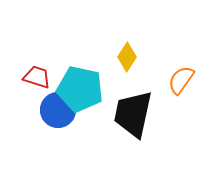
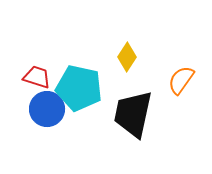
cyan pentagon: moved 1 px left, 1 px up
blue circle: moved 11 px left, 1 px up
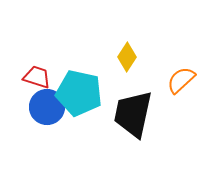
orange semicircle: rotated 12 degrees clockwise
cyan pentagon: moved 5 px down
blue circle: moved 2 px up
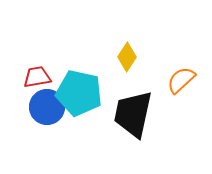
red trapezoid: rotated 28 degrees counterclockwise
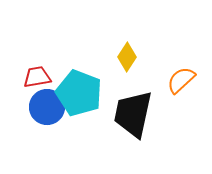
cyan pentagon: rotated 9 degrees clockwise
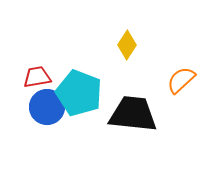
yellow diamond: moved 12 px up
black trapezoid: rotated 84 degrees clockwise
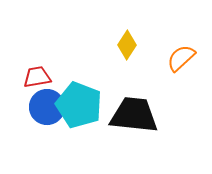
orange semicircle: moved 22 px up
cyan pentagon: moved 12 px down
black trapezoid: moved 1 px right, 1 px down
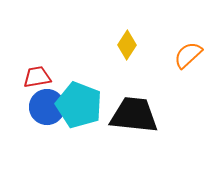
orange semicircle: moved 7 px right, 3 px up
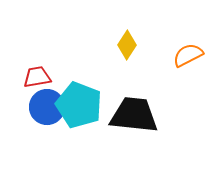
orange semicircle: rotated 16 degrees clockwise
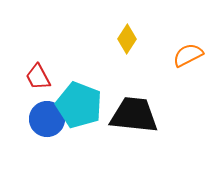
yellow diamond: moved 6 px up
red trapezoid: moved 1 px right; rotated 108 degrees counterclockwise
blue circle: moved 12 px down
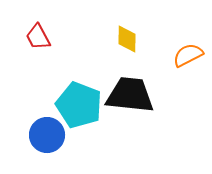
yellow diamond: rotated 32 degrees counterclockwise
red trapezoid: moved 40 px up
black trapezoid: moved 4 px left, 20 px up
blue circle: moved 16 px down
